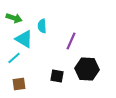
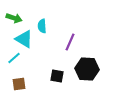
purple line: moved 1 px left, 1 px down
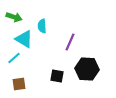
green arrow: moved 1 px up
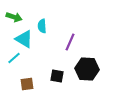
brown square: moved 8 px right
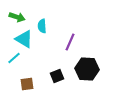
green arrow: moved 3 px right
black square: rotated 32 degrees counterclockwise
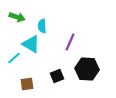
cyan triangle: moved 7 px right, 5 px down
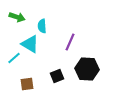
cyan triangle: moved 1 px left
